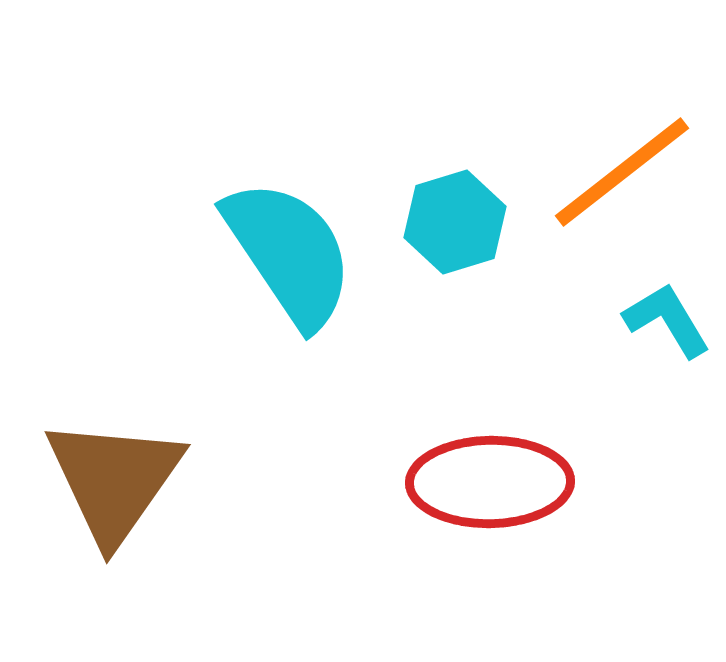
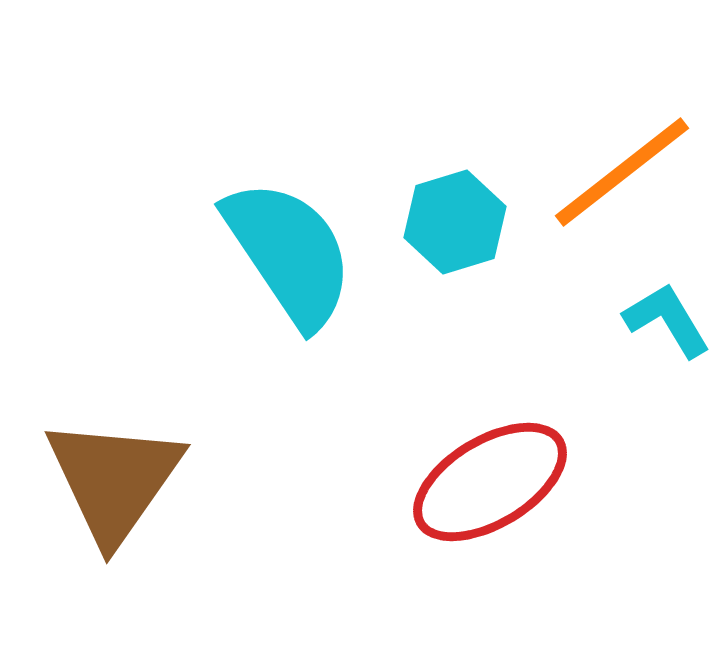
red ellipse: rotated 30 degrees counterclockwise
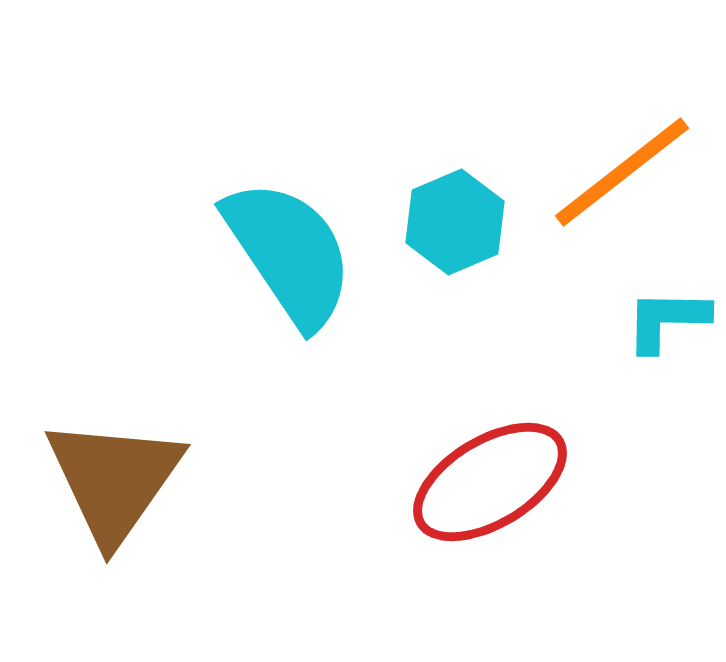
cyan hexagon: rotated 6 degrees counterclockwise
cyan L-shape: rotated 58 degrees counterclockwise
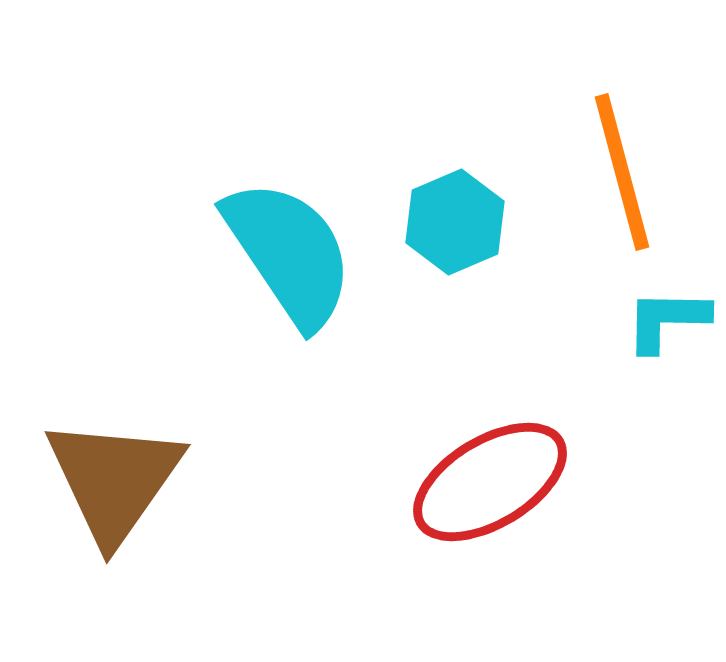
orange line: rotated 67 degrees counterclockwise
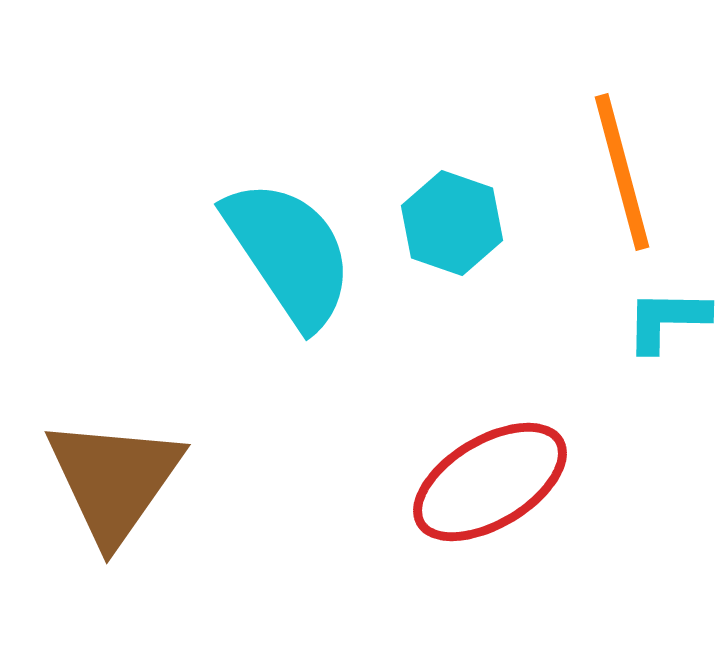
cyan hexagon: moved 3 px left, 1 px down; rotated 18 degrees counterclockwise
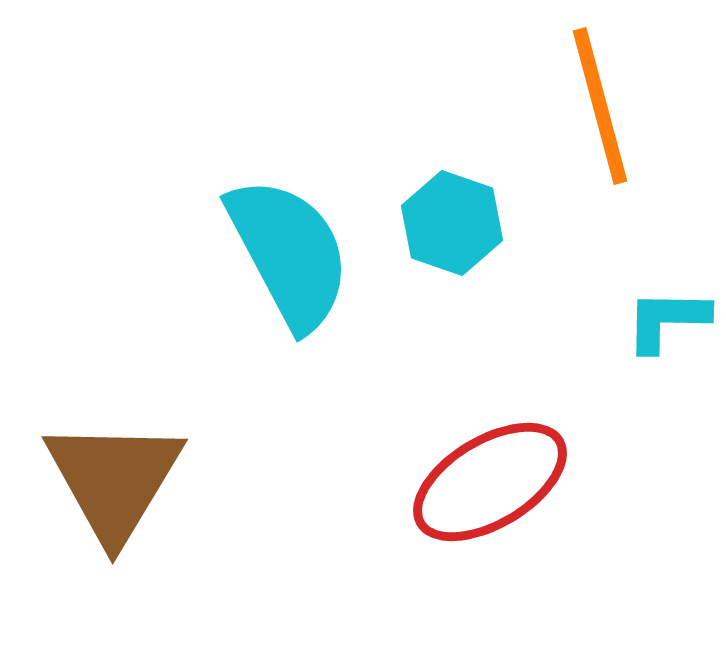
orange line: moved 22 px left, 66 px up
cyan semicircle: rotated 6 degrees clockwise
brown triangle: rotated 4 degrees counterclockwise
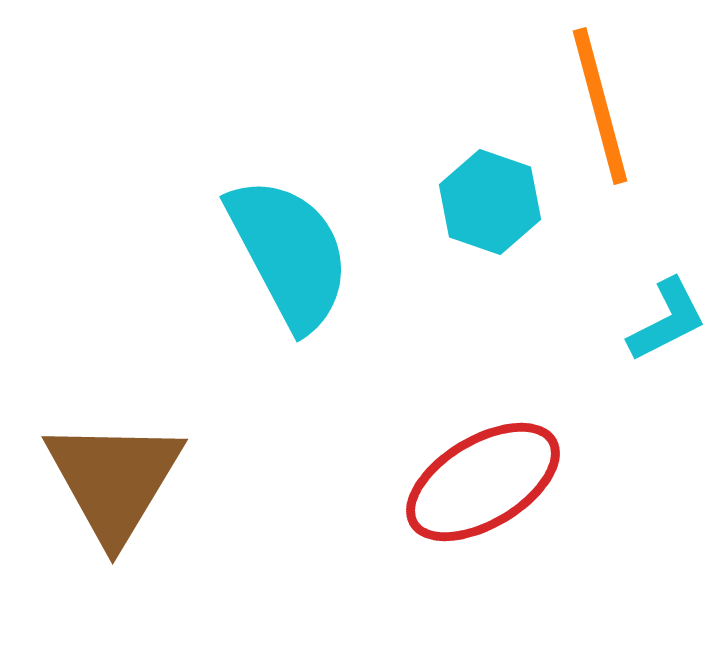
cyan hexagon: moved 38 px right, 21 px up
cyan L-shape: rotated 152 degrees clockwise
red ellipse: moved 7 px left
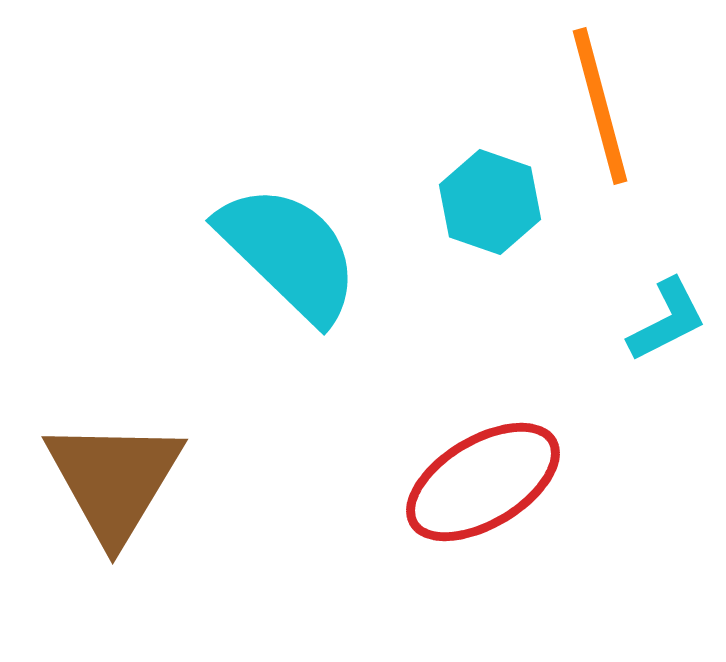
cyan semicircle: rotated 18 degrees counterclockwise
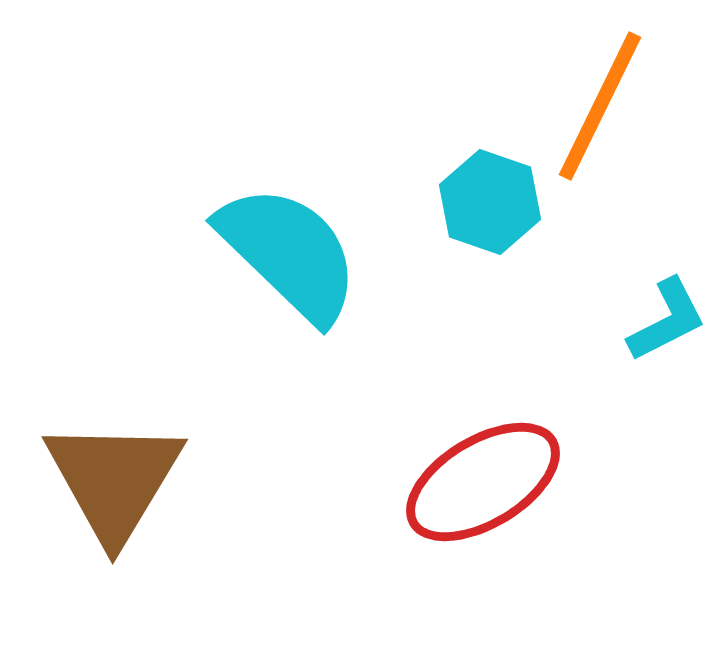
orange line: rotated 41 degrees clockwise
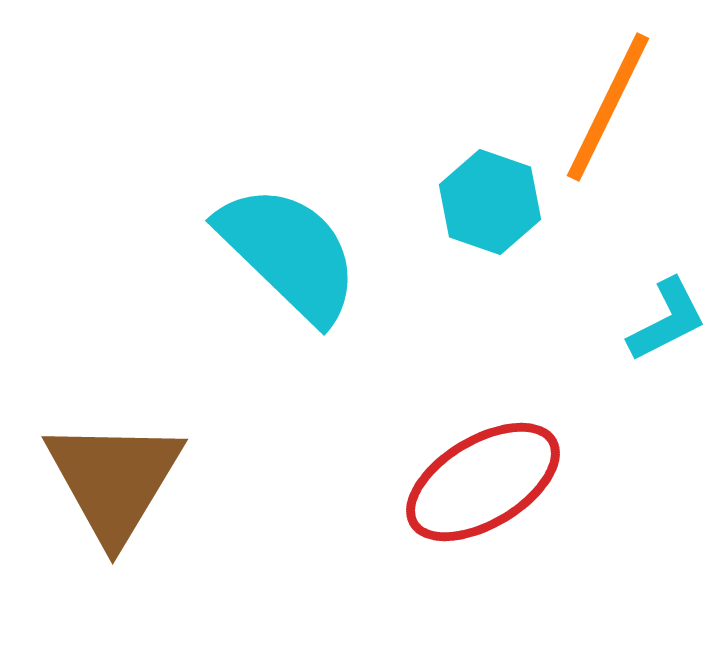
orange line: moved 8 px right, 1 px down
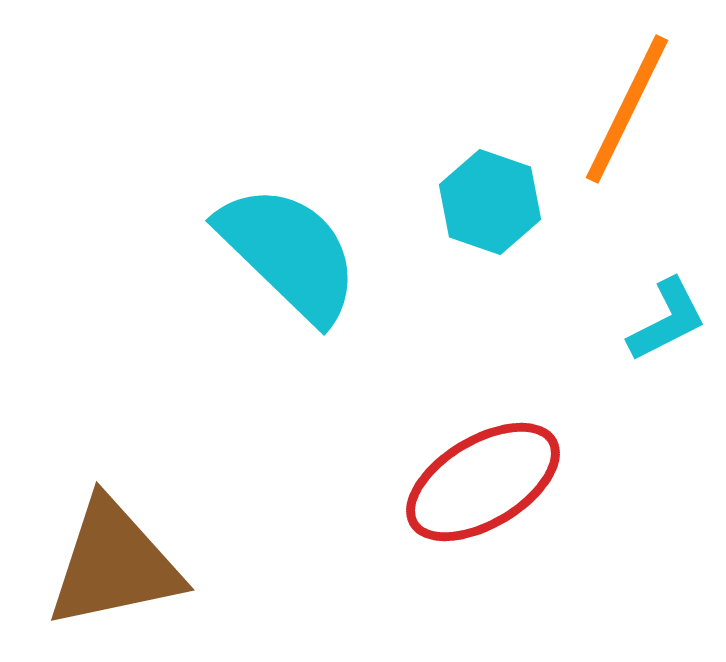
orange line: moved 19 px right, 2 px down
brown triangle: moved 84 px down; rotated 47 degrees clockwise
